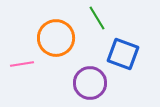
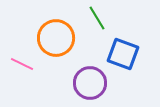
pink line: rotated 35 degrees clockwise
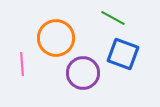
green line: moved 16 px right; rotated 30 degrees counterclockwise
pink line: rotated 60 degrees clockwise
purple circle: moved 7 px left, 10 px up
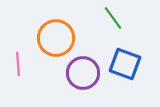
green line: rotated 25 degrees clockwise
blue square: moved 2 px right, 10 px down
pink line: moved 4 px left
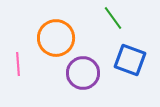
blue square: moved 5 px right, 4 px up
